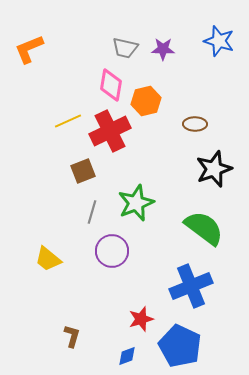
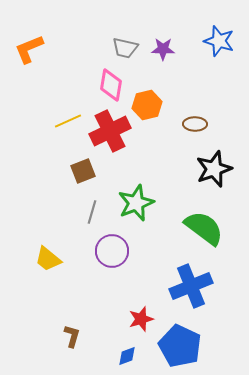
orange hexagon: moved 1 px right, 4 px down
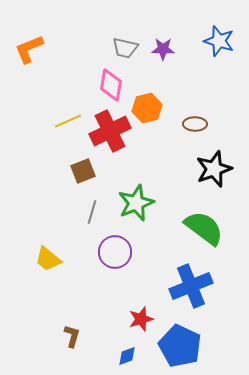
orange hexagon: moved 3 px down
purple circle: moved 3 px right, 1 px down
